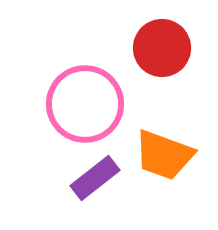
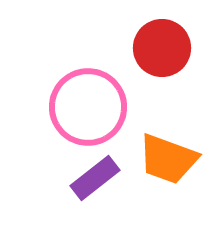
pink circle: moved 3 px right, 3 px down
orange trapezoid: moved 4 px right, 4 px down
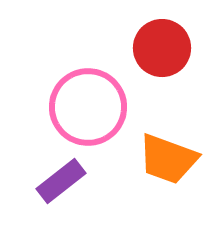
purple rectangle: moved 34 px left, 3 px down
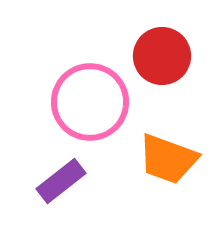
red circle: moved 8 px down
pink circle: moved 2 px right, 5 px up
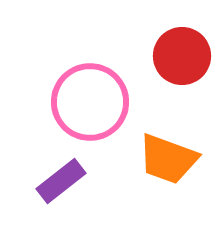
red circle: moved 20 px right
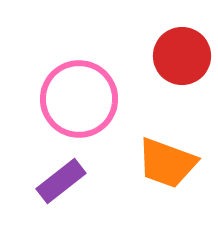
pink circle: moved 11 px left, 3 px up
orange trapezoid: moved 1 px left, 4 px down
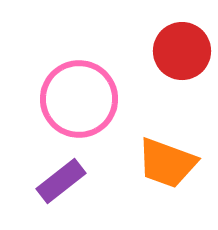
red circle: moved 5 px up
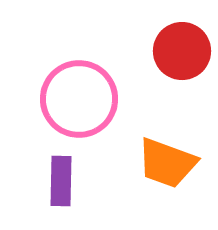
purple rectangle: rotated 51 degrees counterclockwise
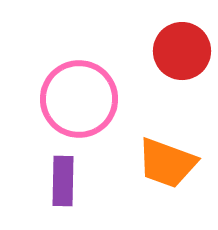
purple rectangle: moved 2 px right
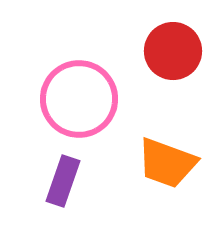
red circle: moved 9 px left
purple rectangle: rotated 18 degrees clockwise
